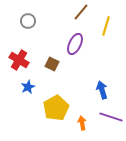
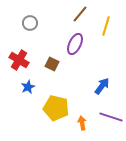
brown line: moved 1 px left, 2 px down
gray circle: moved 2 px right, 2 px down
blue arrow: moved 4 px up; rotated 54 degrees clockwise
yellow pentagon: rotated 30 degrees counterclockwise
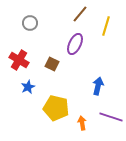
blue arrow: moved 4 px left; rotated 24 degrees counterclockwise
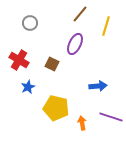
blue arrow: rotated 72 degrees clockwise
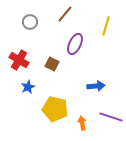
brown line: moved 15 px left
gray circle: moved 1 px up
blue arrow: moved 2 px left
yellow pentagon: moved 1 px left, 1 px down
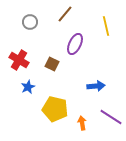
yellow line: rotated 30 degrees counterclockwise
purple line: rotated 15 degrees clockwise
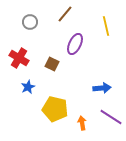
red cross: moved 2 px up
blue arrow: moved 6 px right, 2 px down
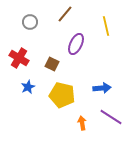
purple ellipse: moved 1 px right
yellow pentagon: moved 7 px right, 14 px up
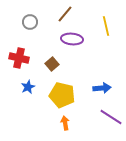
purple ellipse: moved 4 px left, 5 px up; rotated 70 degrees clockwise
red cross: rotated 18 degrees counterclockwise
brown square: rotated 24 degrees clockwise
orange arrow: moved 17 px left
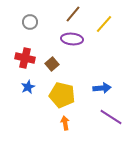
brown line: moved 8 px right
yellow line: moved 2 px left, 2 px up; rotated 54 degrees clockwise
red cross: moved 6 px right
